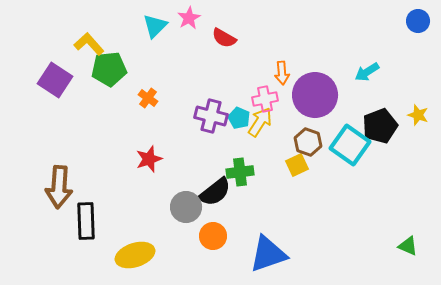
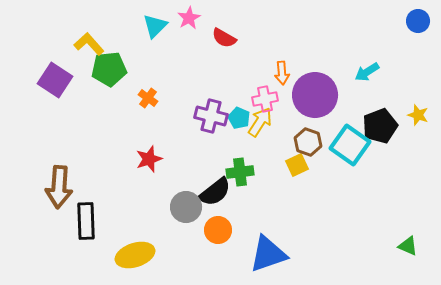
orange circle: moved 5 px right, 6 px up
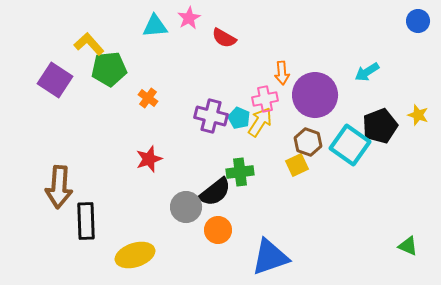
cyan triangle: rotated 40 degrees clockwise
blue triangle: moved 2 px right, 3 px down
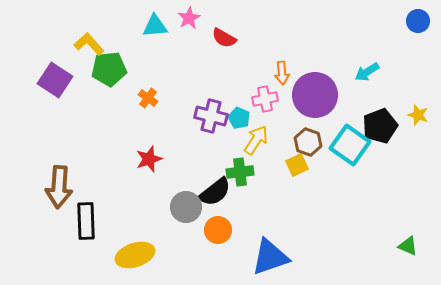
yellow arrow: moved 4 px left, 18 px down
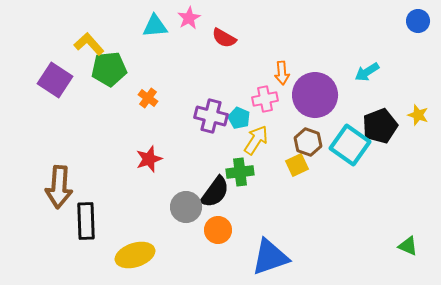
black semicircle: rotated 16 degrees counterclockwise
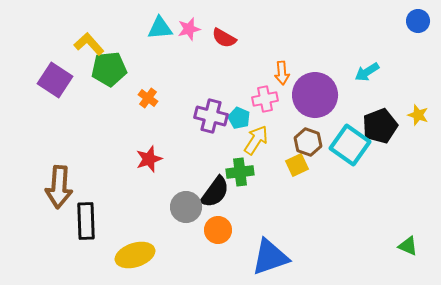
pink star: moved 11 px down; rotated 15 degrees clockwise
cyan triangle: moved 5 px right, 2 px down
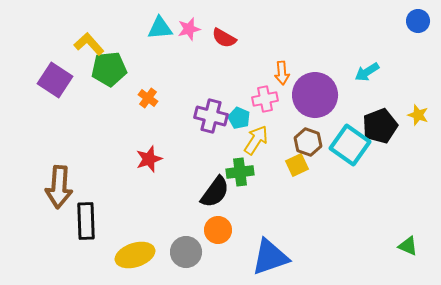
gray circle: moved 45 px down
